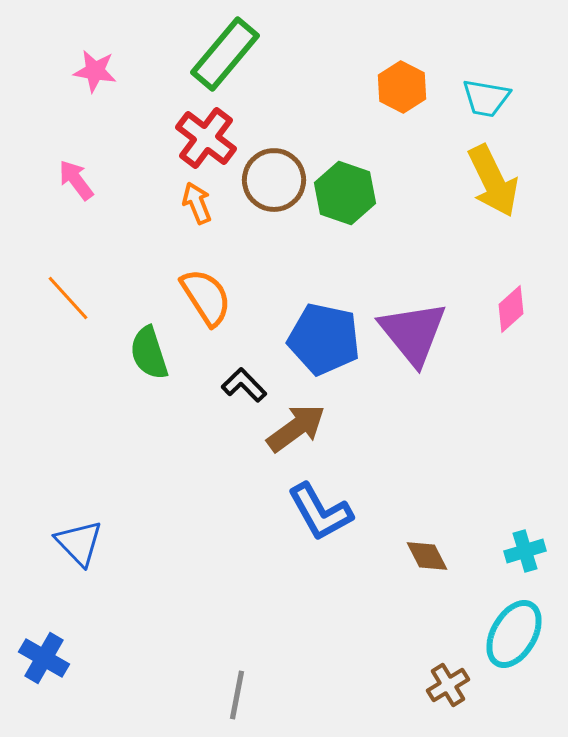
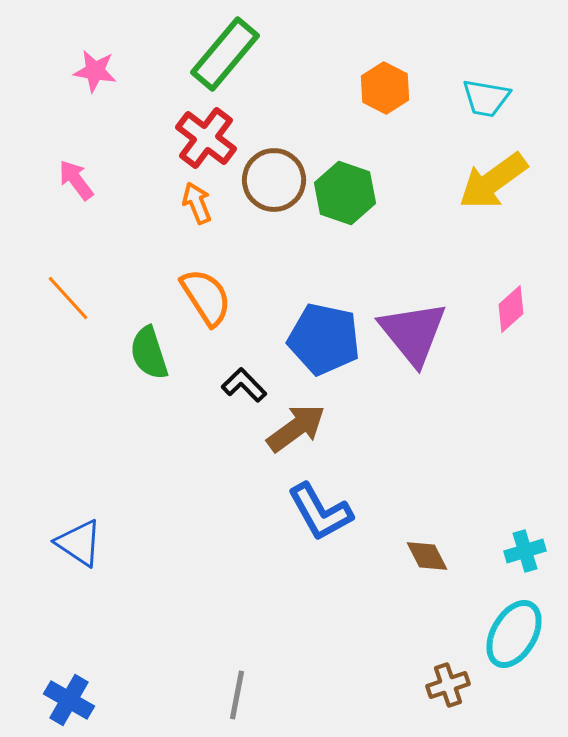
orange hexagon: moved 17 px left, 1 px down
yellow arrow: rotated 80 degrees clockwise
blue triangle: rotated 12 degrees counterclockwise
blue cross: moved 25 px right, 42 px down
brown cross: rotated 12 degrees clockwise
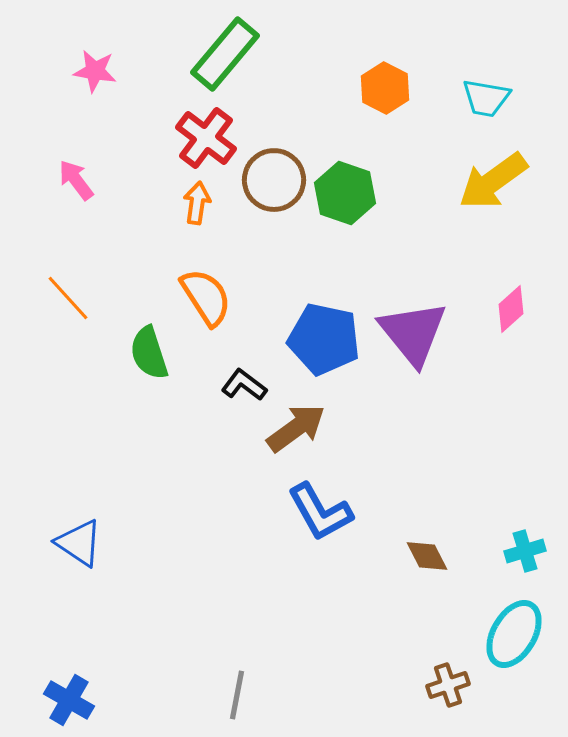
orange arrow: rotated 30 degrees clockwise
black L-shape: rotated 9 degrees counterclockwise
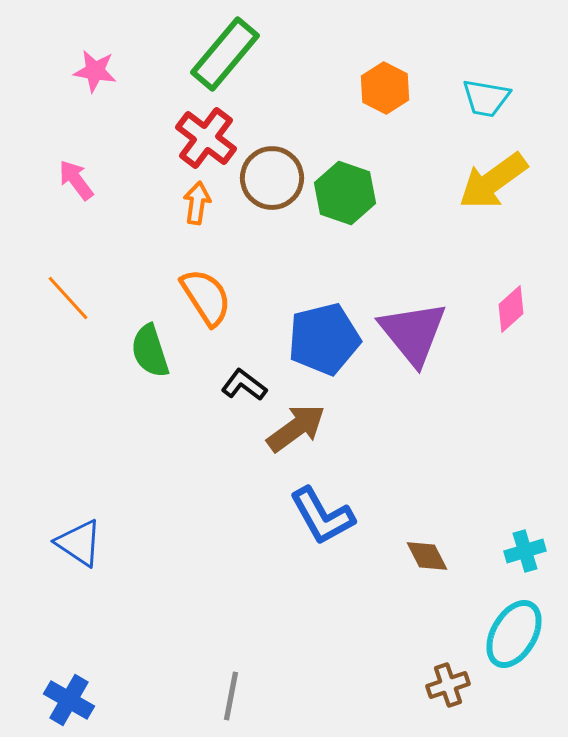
brown circle: moved 2 px left, 2 px up
blue pentagon: rotated 26 degrees counterclockwise
green semicircle: moved 1 px right, 2 px up
blue L-shape: moved 2 px right, 4 px down
gray line: moved 6 px left, 1 px down
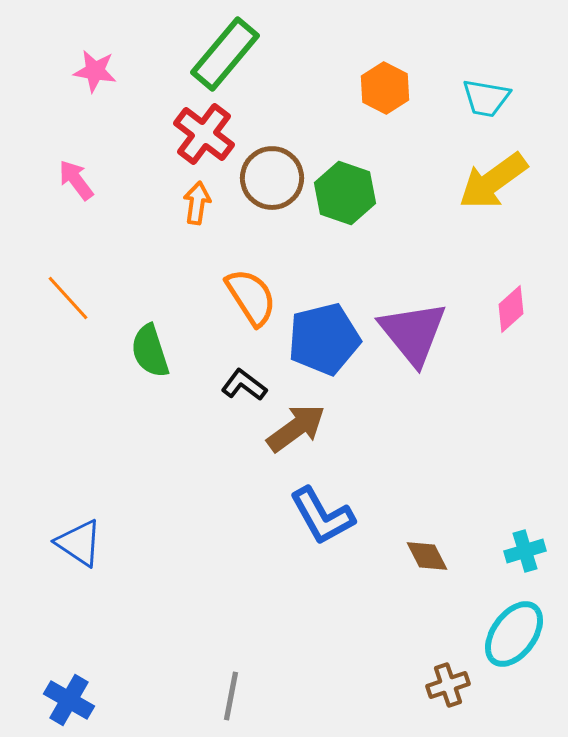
red cross: moved 2 px left, 4 px up
orange semicircle: moved 45 px right
cyan ellipse: rotated 6 degrees clockwise
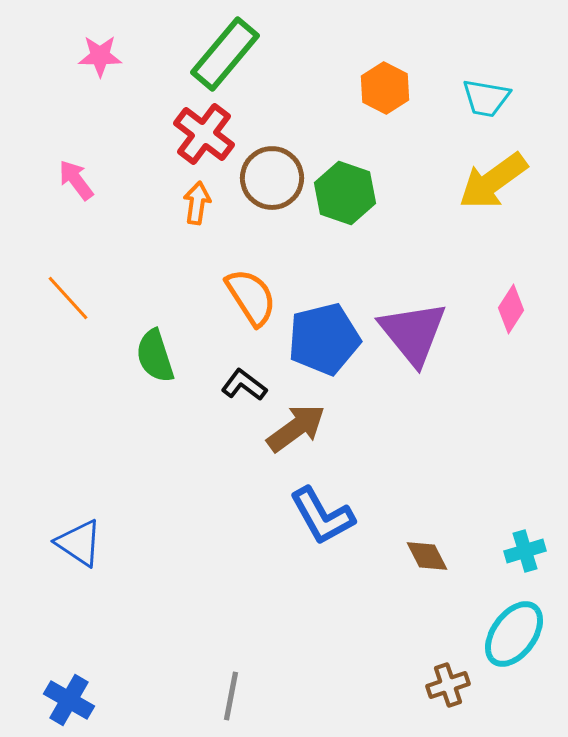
pink star: moved 5 px right, 15 px up; rotated 9 degrees counterclockwise
pink diamond: rotated 15 degrees counterclockwise
green semicircle: moved 5 px right, 5 px down
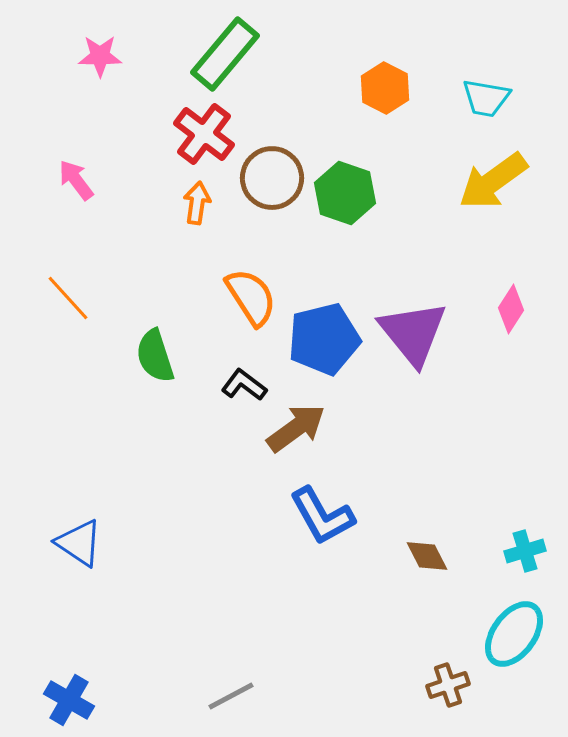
gray line: rotated 51 degrees clockwise
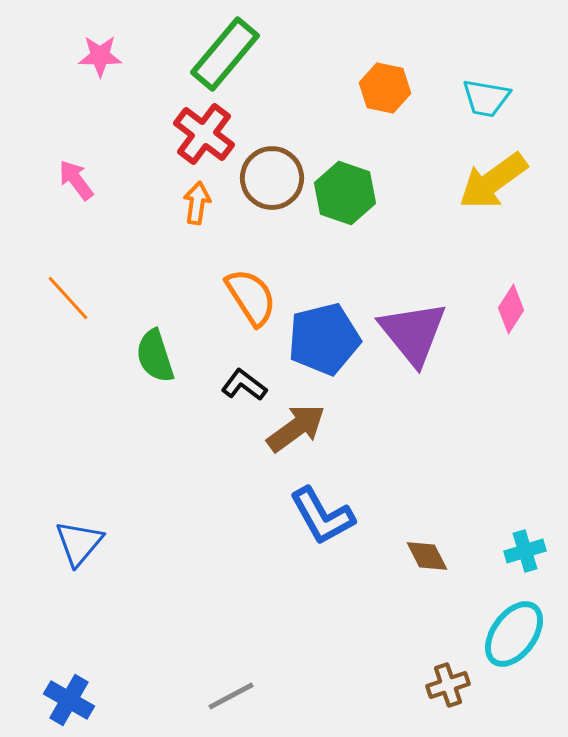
orange hexagon: rotated 15 degrees counterclockwise
blue triangle: rotated 36 degrees clockwise
